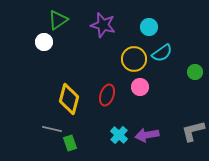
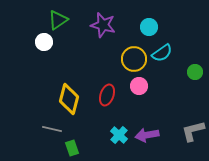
pink circle: moved 1 px left, 1 px up
green rectangle: moved 2 px right, 5 px down
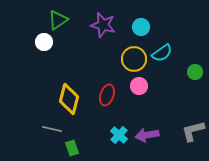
cyan circle: moved 8 px left
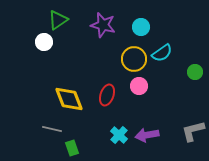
yellow diamond: rotated 36 degrees counterclockwise
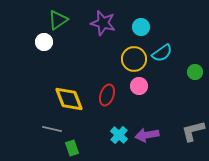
purple star: moved 2 px up
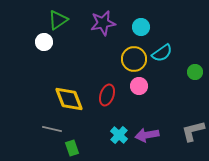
purple star: rotated 25 degrees counterclockwise
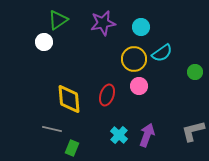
yellow diamond: rotated 16 degrees clockwise
purple arrow: rotated 120 degrees clockwise
green rectangle: rotated 42 degrees clockwise
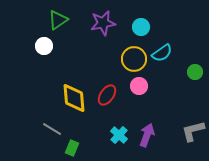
white circle: moved 4 px down
red ellipse: rotated 15 degrees clockwise
yellow diamond: moved 5 px right, 1 px up
gray line: rotated 18 degrees clockwise
